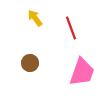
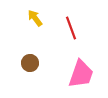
pink trapezoid: moved 1 px left, 2 px down
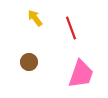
brown circle: moved 1 px left, 1 px up
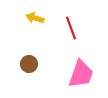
yellow arrow: rotated 36 degrees counterclockwise
brown circle: moved 2 px down
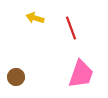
brown circle: moved 13 px left, 13 px down
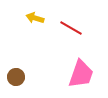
red line: rotated 40 degrees counterclockwise
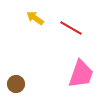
yellow arrow: rotated 18 degrees clockwise
brown circle: moved 7 px down
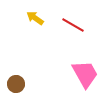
red line: moved 2 px right, 3 px up
pink trapezoid: moved 4 px right; rotated 48 degrees counterclockwise
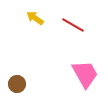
brown circle: moved 1 px right
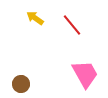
red line: moved 1 px left; rotated 20 degrees clockwise
brown circle: moved 4 px right
